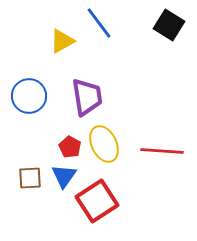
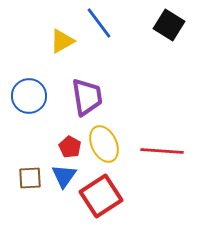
red square: moved 4 px right, 5 px up
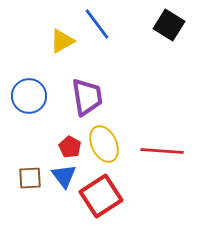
blue line: moved 2 px left, 1 px down
blue triangle: rotated 12 degrees counterclockwise
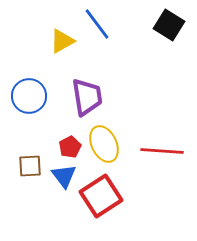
red pentagon: rotated 15 degrees clockwise
brown square: moved 12 px up
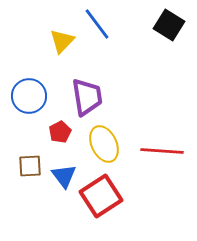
yellow triangle: rotated 16 degrees counterclockwise
red pentagon: moved 10 px left, 15 px up
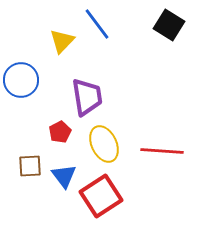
blue circle: moved 8 px left, 16 px up
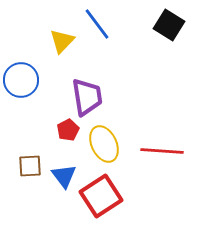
red pentagon: moved 8 px right, 2 px up
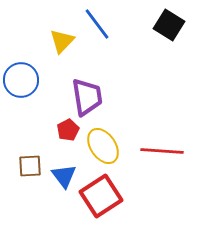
yellow ellipse: moved 1 px left, 2 px down; rotated 9 degrees counterclockwise
